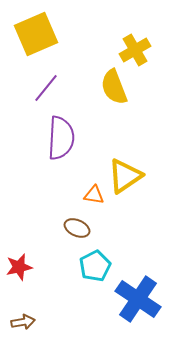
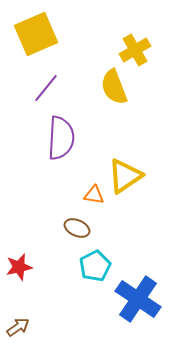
brown arrow: moved 5 px left, 5 px down; rotated 25 degrees counterclockwise
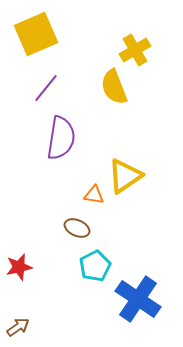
purple semicircle: rotated 6 degrees clockwise
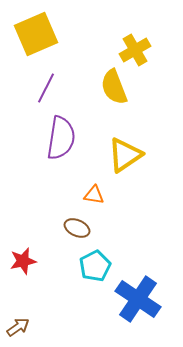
purple line: rotated 12 degrees counterclockwise
yellow triangle: moved 21 px up
red star: moved 4 px right, 6 px up
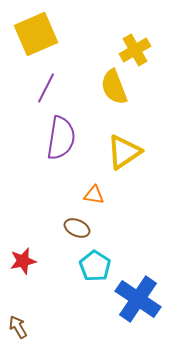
yellow triangle: moved 1 px left, 3 px up
cyan pentagon: rotated 12 degrees counterclockwise
brown arrow: rotated 85 degrees counterclockwise
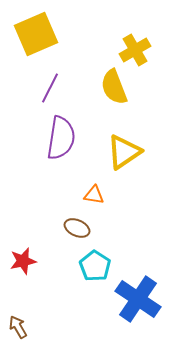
purple line: moved 4 px right
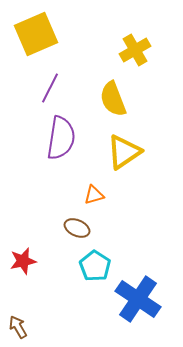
yellow semicircle: moved 1 px left, 12 px down
orange triangle: rotated 25 degrees counterclockwise
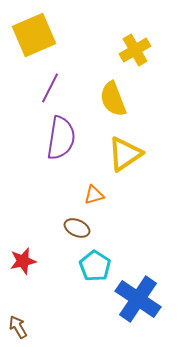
yellow square: moved 2 px left, 1 px down
yellow triangle: moved 1 px right, 2 px down
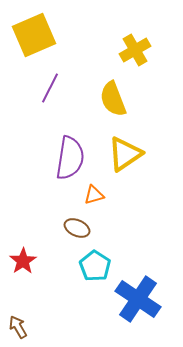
purple semicircle: moved 9 px right, 20 px down
red star: rotated 20 degrees counterclockwise
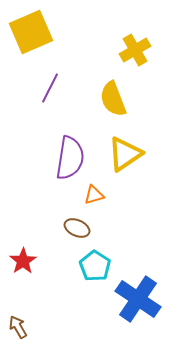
yellow square: moved 3 px left, 3 px up
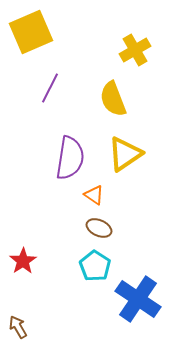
orange triangle: rotated 50 degrees clockwise
brown ellipse: moved 22 px right
